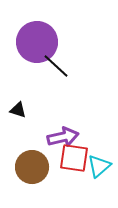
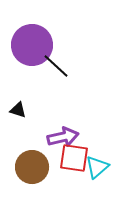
purple circle: moved 5 px left, 3 px down
cyan triangle: moved 2 px left, 1 px down
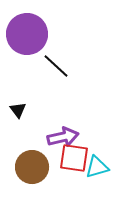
purple circle: moved 5 px left, 11 px up
black triangle: rotated 36 degrees clockwise
cyan triangle: rotated 25 degrees clockwise
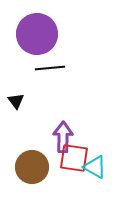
purple circle: moved 10 px right
black line: moved 6 px left, 2 px down; rotated 48 degrees counterclockwise
black triangle: moved 2 px left, 9 px up
purple arrow: rotated 76 degrees counterclockwise
cyan triangle: moved 2 px left; rotated 45 degrees clockwise
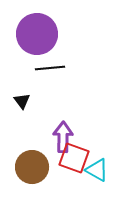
black triangle: moved 6 px right
red square: rotated 12 degrees clockwise
cyan triangle: moved 2 px right, 3 px down
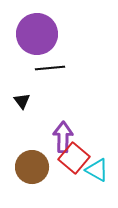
red square: rotated 20 degrees clockwise
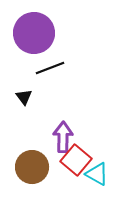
purple circle: moved 3 px left, 1 px up
black line: rotated 16 degrees counterclockwise
black triangle: moved 2 px right, 4 px up
red square: moved 2 px right, 2 px down
cyan triangle: moved 4 px down
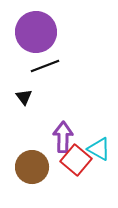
purple circle: moved 2 px right, 1 px up
black line: moved 5 px left, 2 px up
cyan triangle: moved 2 px right, 25 px up
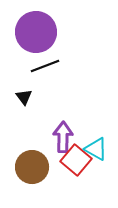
cyan triangle: moved 3 px left
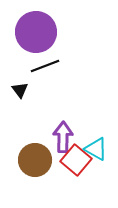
black triangle: moved 4 px left, 7 px up
brown circle: moved 3 px right, 7 px up
